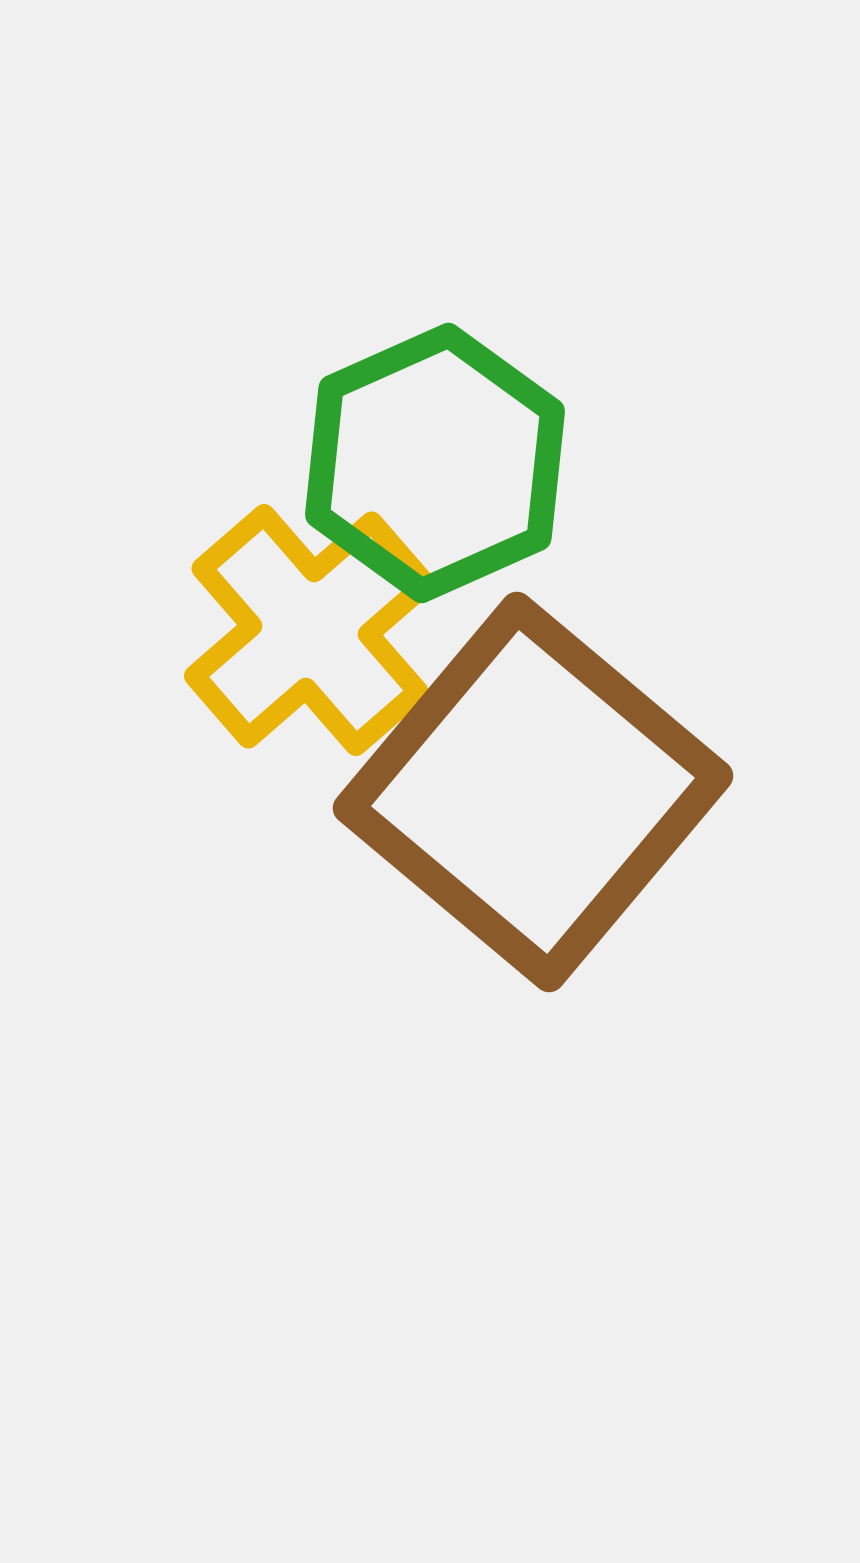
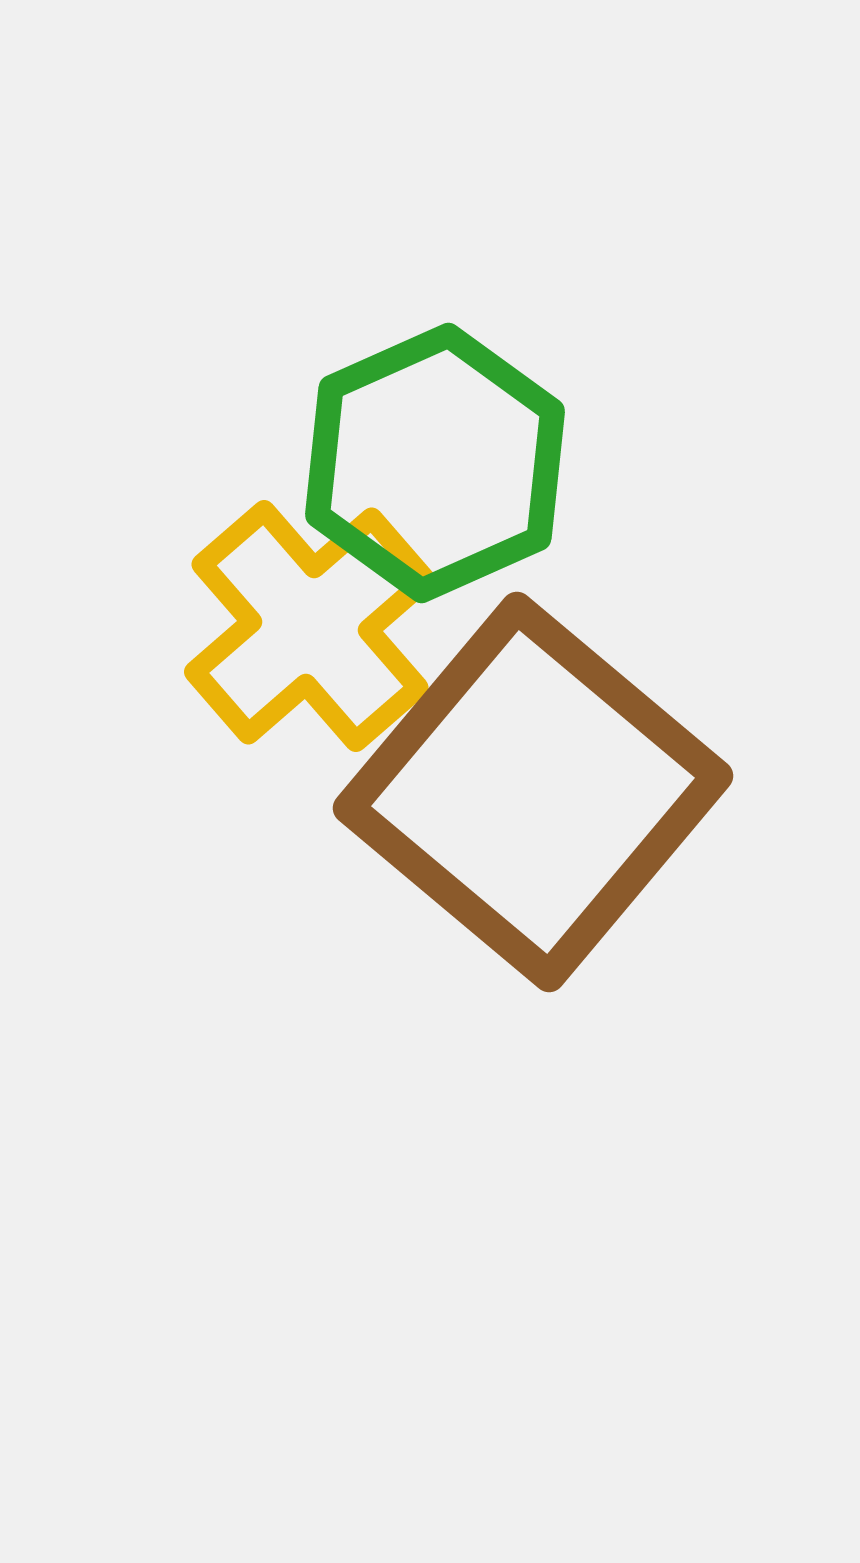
yellow cross: moved 4 px up
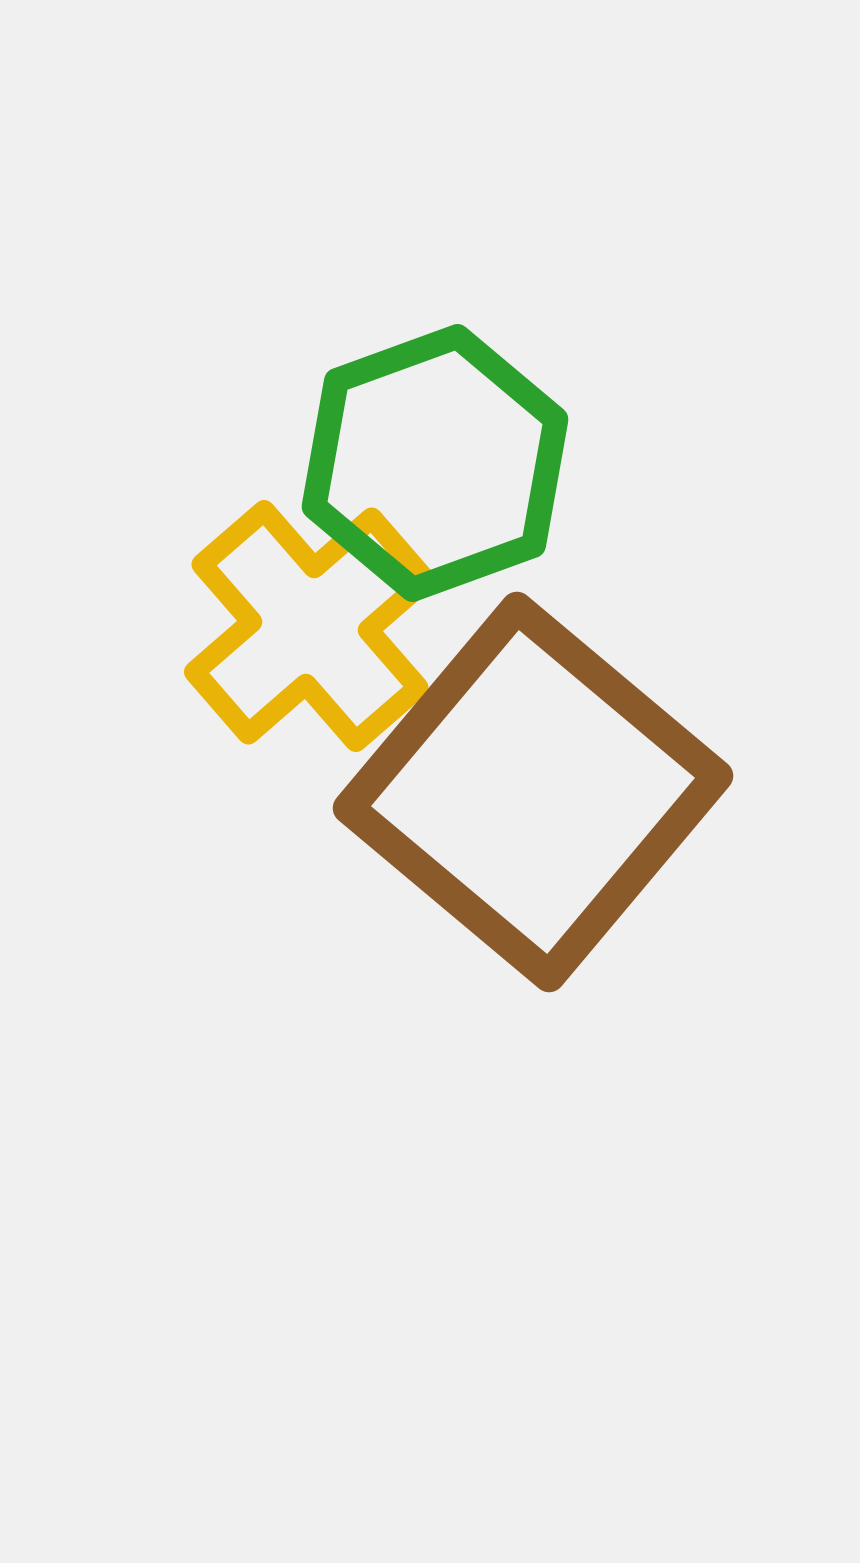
green hexagon: rotated 4 degrees clockwise
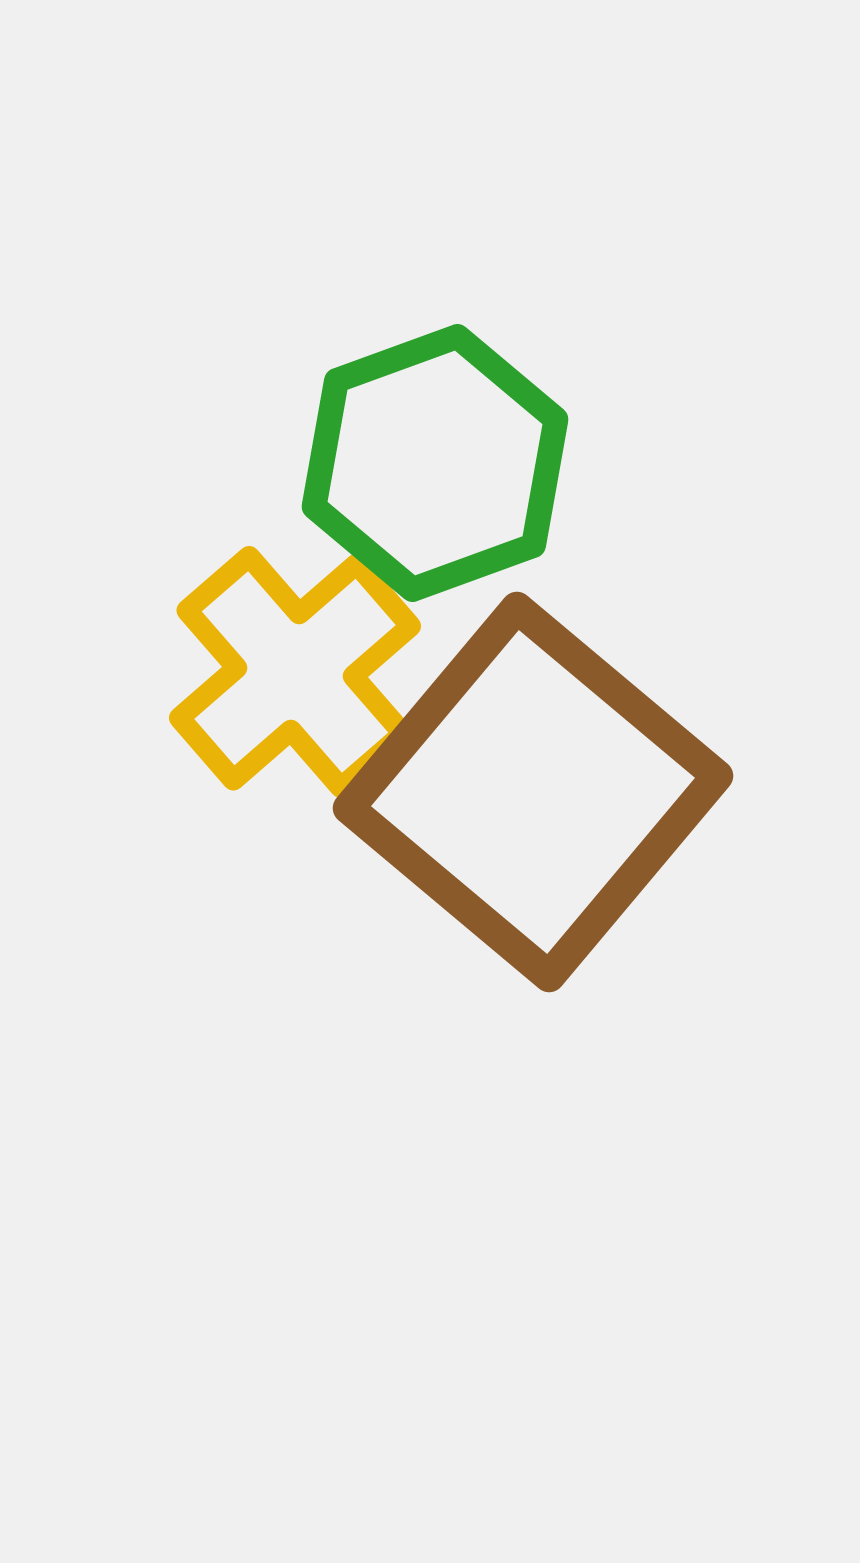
yellow cross: moved 15 px left, 46 px down
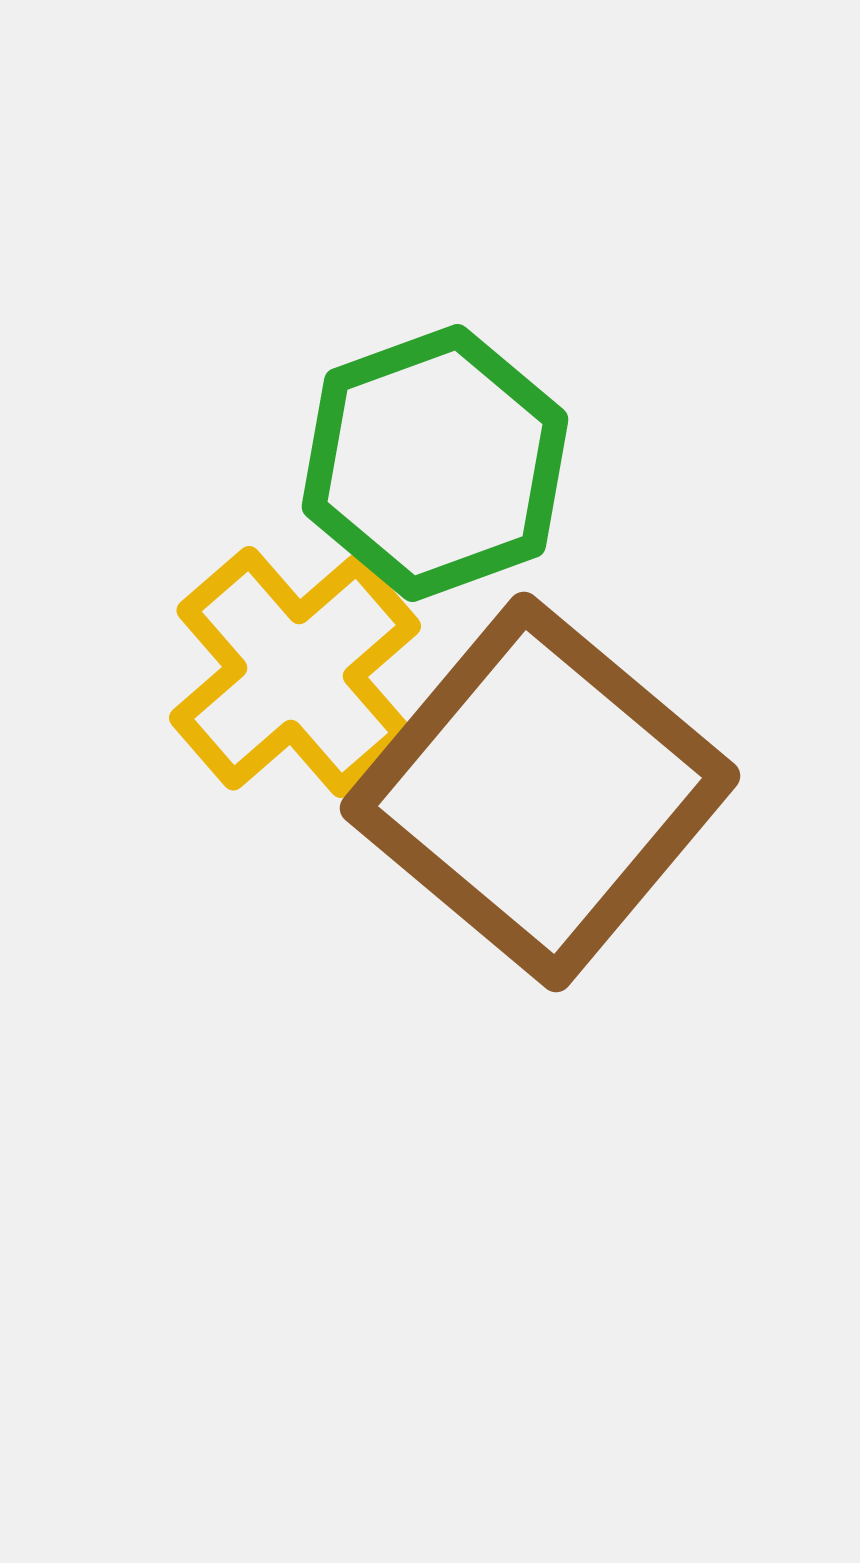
brown square: moved 7 px right
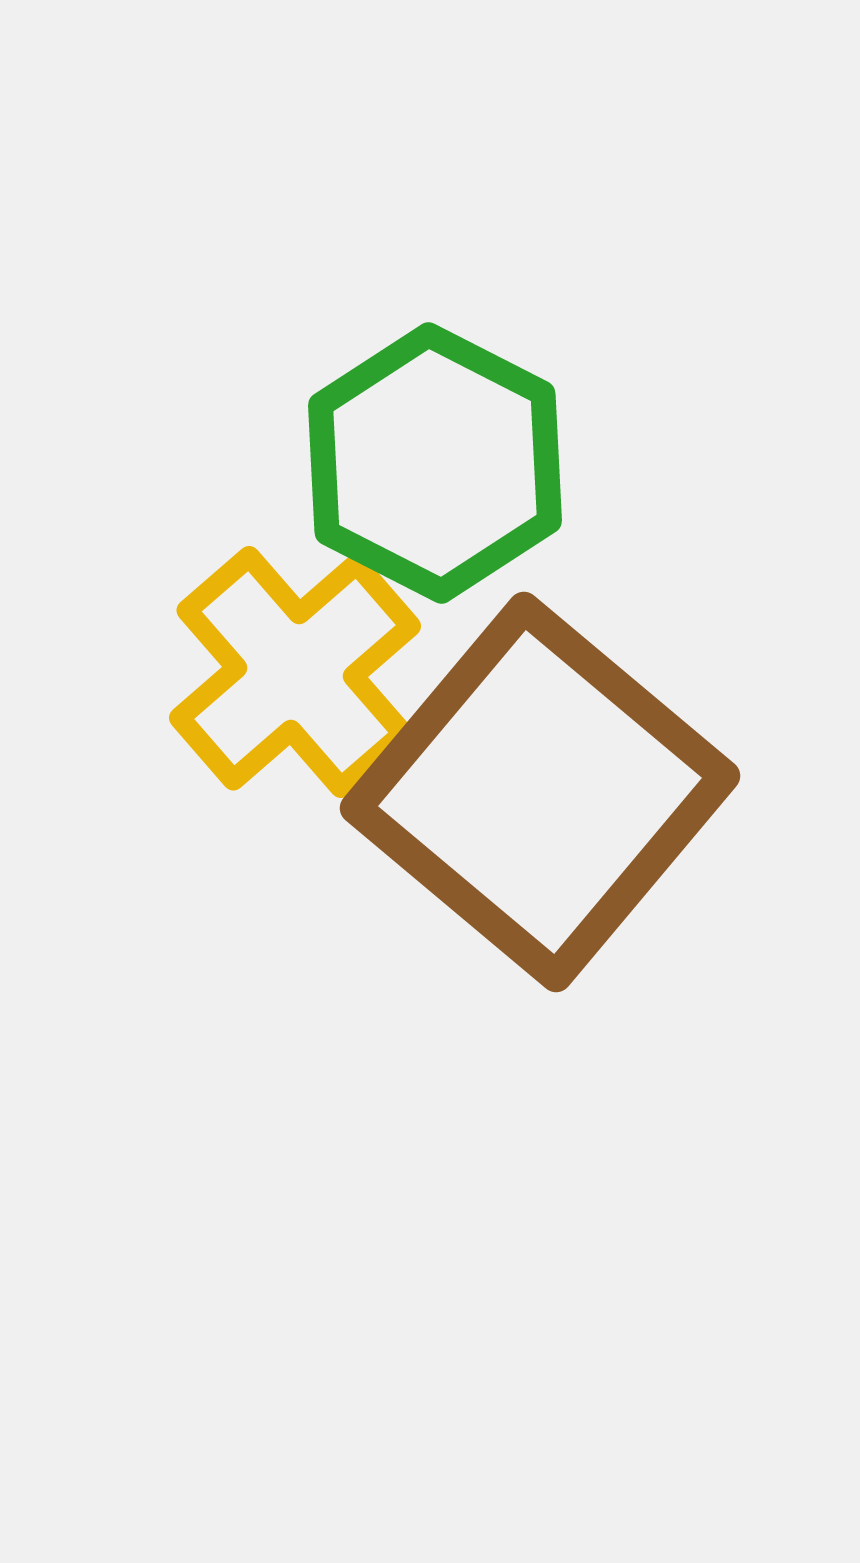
green hexagon: rotated 13 degrees counterclockwise
